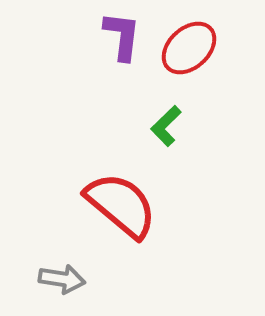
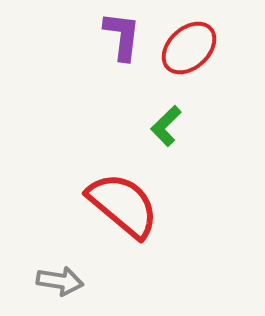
red semicircle: moved 2 px right
gray arrow: moved 2 px left, 2 px down
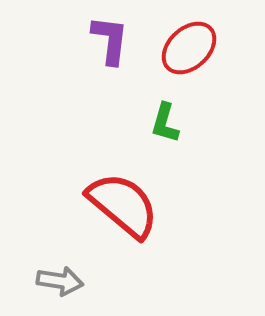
purple L-shape: moved 12 px left, 4 px down
green L-shape: moved 1 px left, 3 px up; rotated 30 degrees counterclockwise
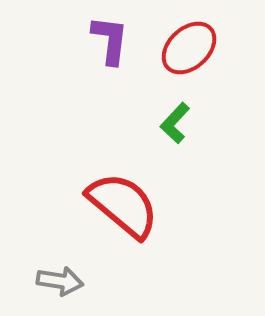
green L-shape: moved 10 px right; rotated 27 degrees clockwise
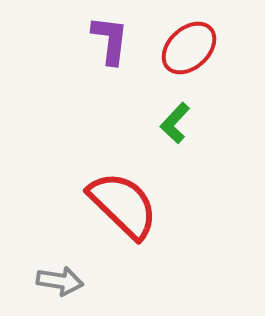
red semicircle: rotated 4 degrees clockwise
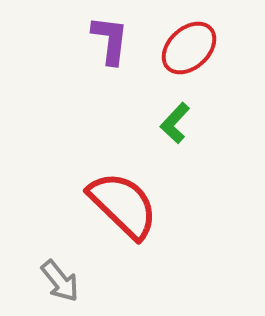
gray arrow: rotated 42 degrees clockwise
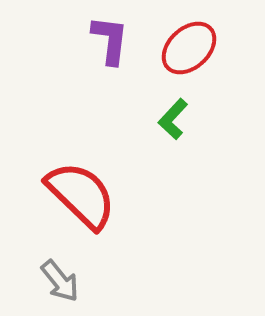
green L-shape: moved 2 px left, 4 px up
red semicircle: moved 42 px left, 10 px up
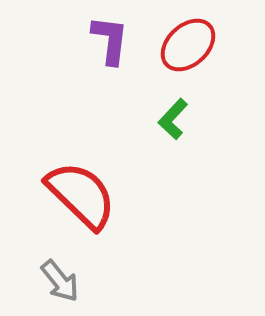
red ellipse: moved 1 px left, 3 px up
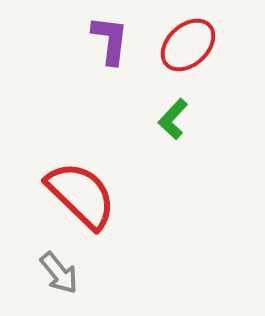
gray arrow: moved 1 px left, 8 px up
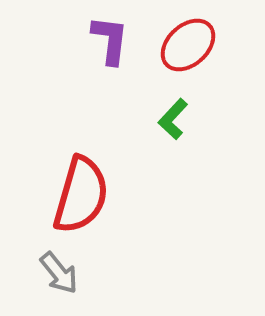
red semicircle: rotated 62 degrees clockwise
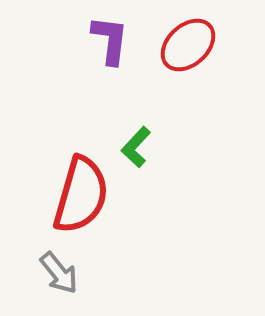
green L-shape: moved 37 px left, 28 px down
